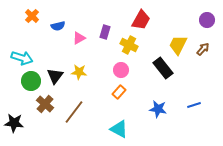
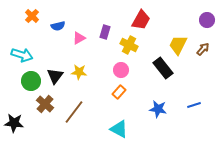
cyan arrow: moved 3 px up
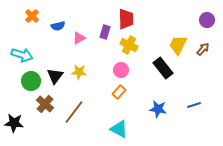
red trapezoid: moved 15 px left, 1 px up; rotated 30 degrees counterclockwise
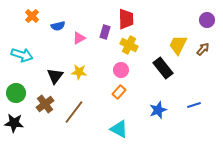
green circle: moved 15 px left, 12 px down
brown cross: rotated 12 degrees clockwise
blue star: moved 1 px down; rotated 30 degrees counterclockwise
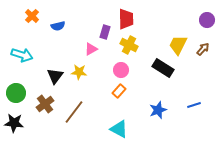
pink triangle: moved 12 px right, 11 px down
black rectangle: rotated 20 degrees counterclockwise
orange rectangle: moved 1 px up
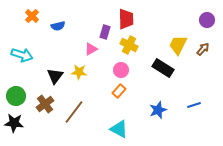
green circle: moved 3 px down
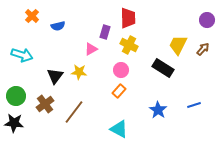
red trapezoid: moved 2 px right, 1 px up
blue star: rotated 18 degrees counterclockwise
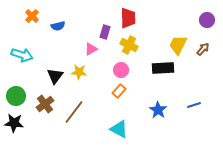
black rectangle: rotated 35 degrees counterclockwise
